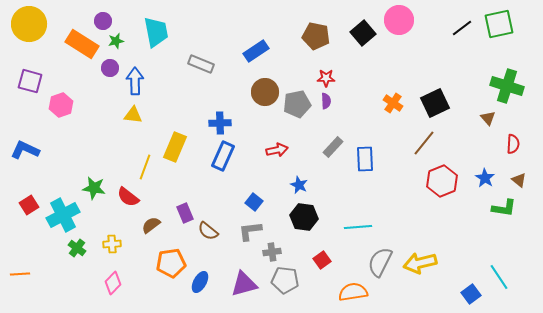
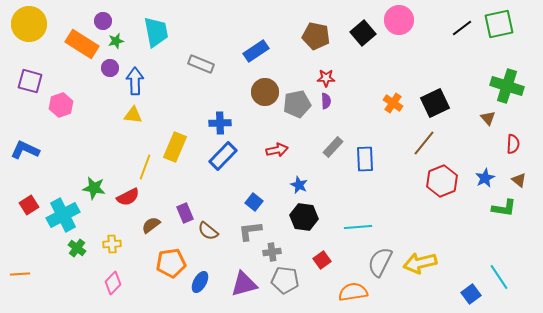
blue rectangle at (223, 156): rotated 20 degrees clockwise
blue star at (485, 178): rotated 12 degrees clockwise
red semicircle at (128, 197): rotated 65 degrees counterclockwise
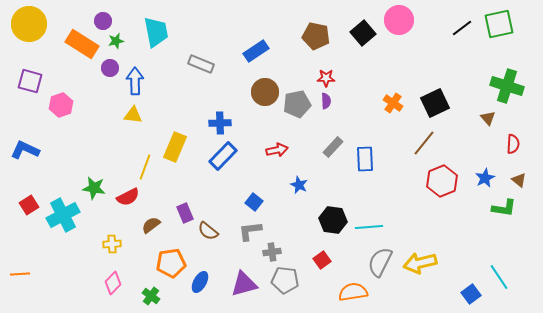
black hexagon at (304, 217): moved 29 px right, 3 px down
cyan line at (358, 227): moved 11 px right
green cross at (77, 248): moved 74 px right, 48 px down
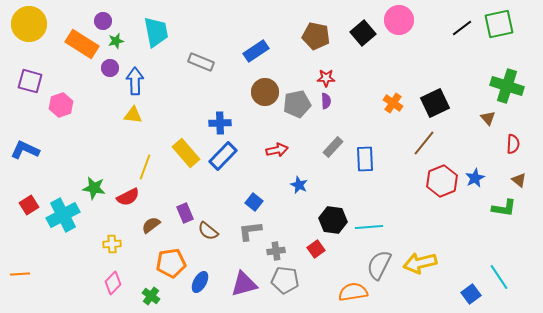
gray rectangle at (201, 64): moved 2 px up
yellow rectangle at (175, 147): moved 11 px right, 6 px down; rotated 64 degrees counterclockwise
blue star at (485, 178): moved 10 px left
gray cross at (272, 252): moved 4 px right, 1 px up
red square at (322, 260): moved 6 px left, 11 px up
gray semicircle at (380, 262): moved 1 px left, 3 px down
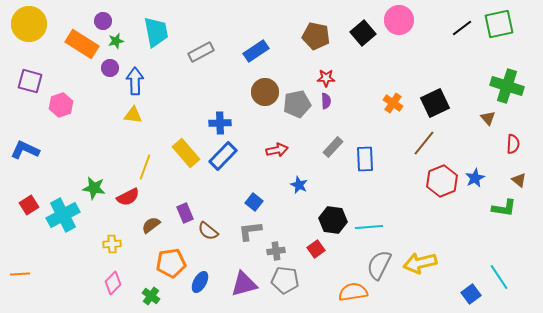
gray rectangle at (201, 62): moved 10 px up; rotated 50 degrees counterclockwise
